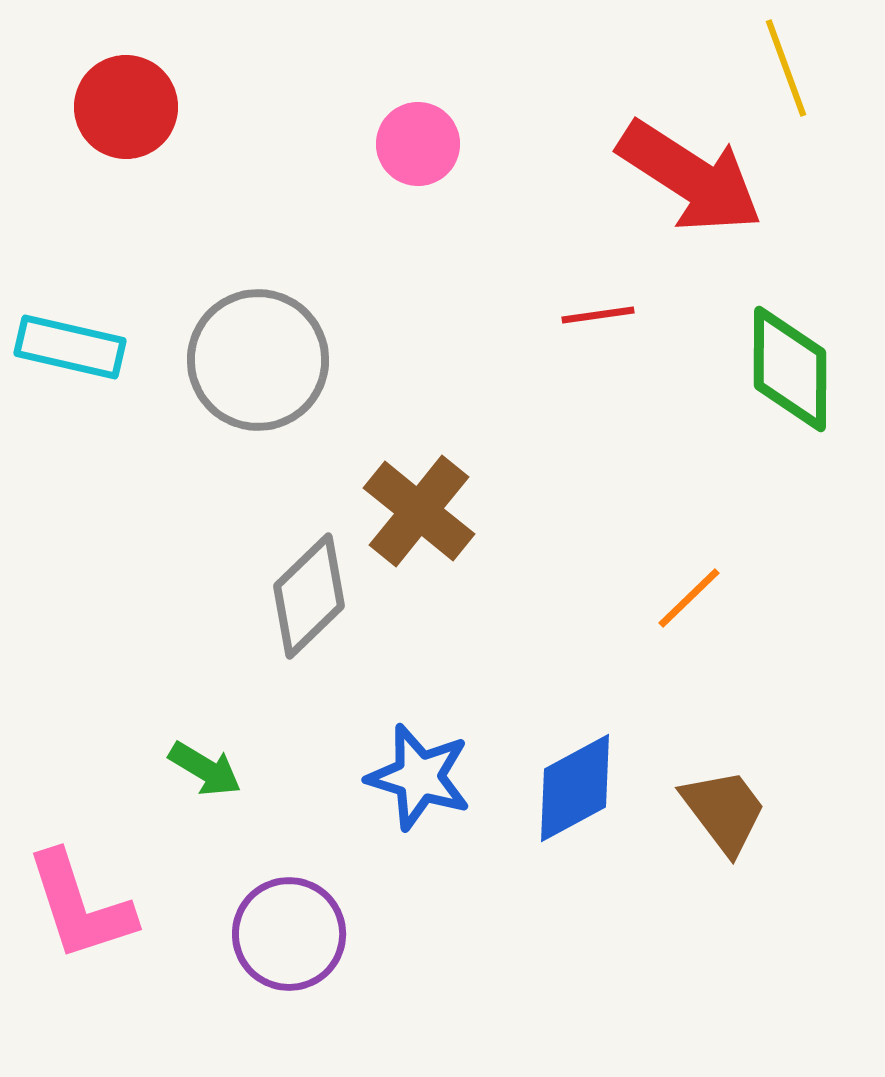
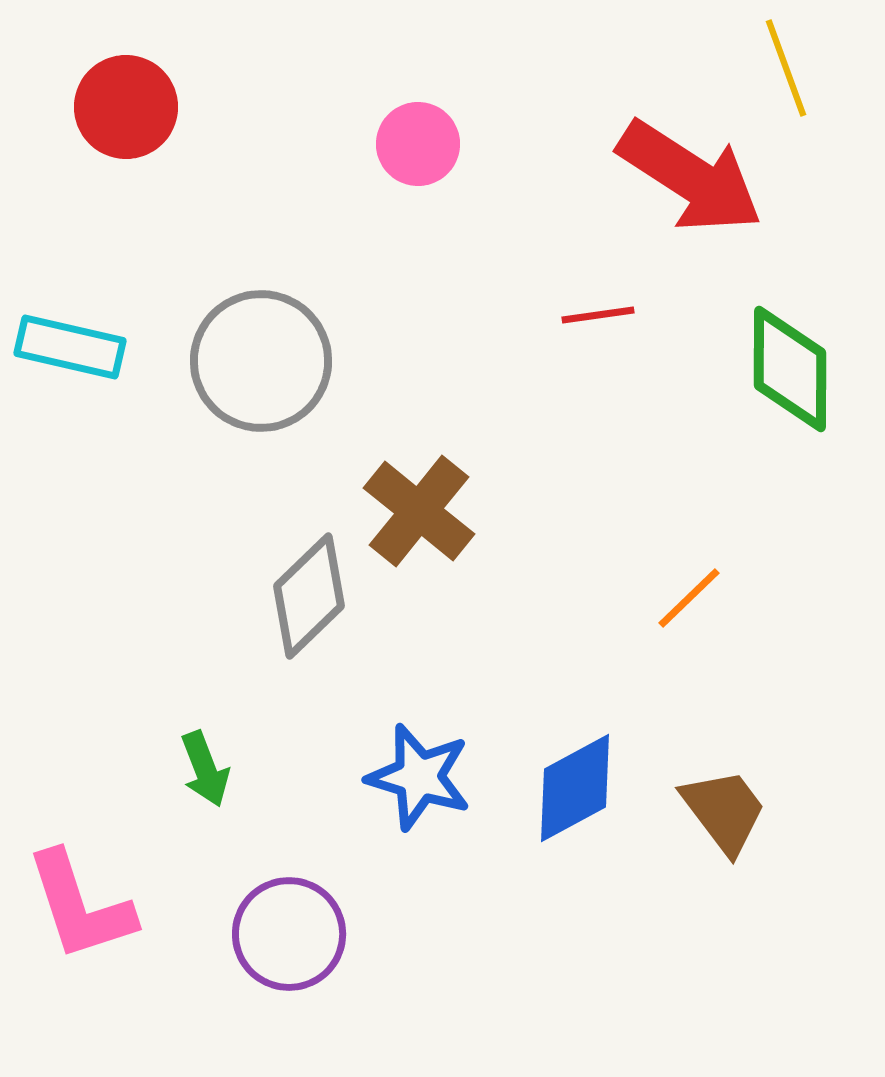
gray circle: moved 3 px right, 1 px down
green arrow: rotated 38 degrees clockwise
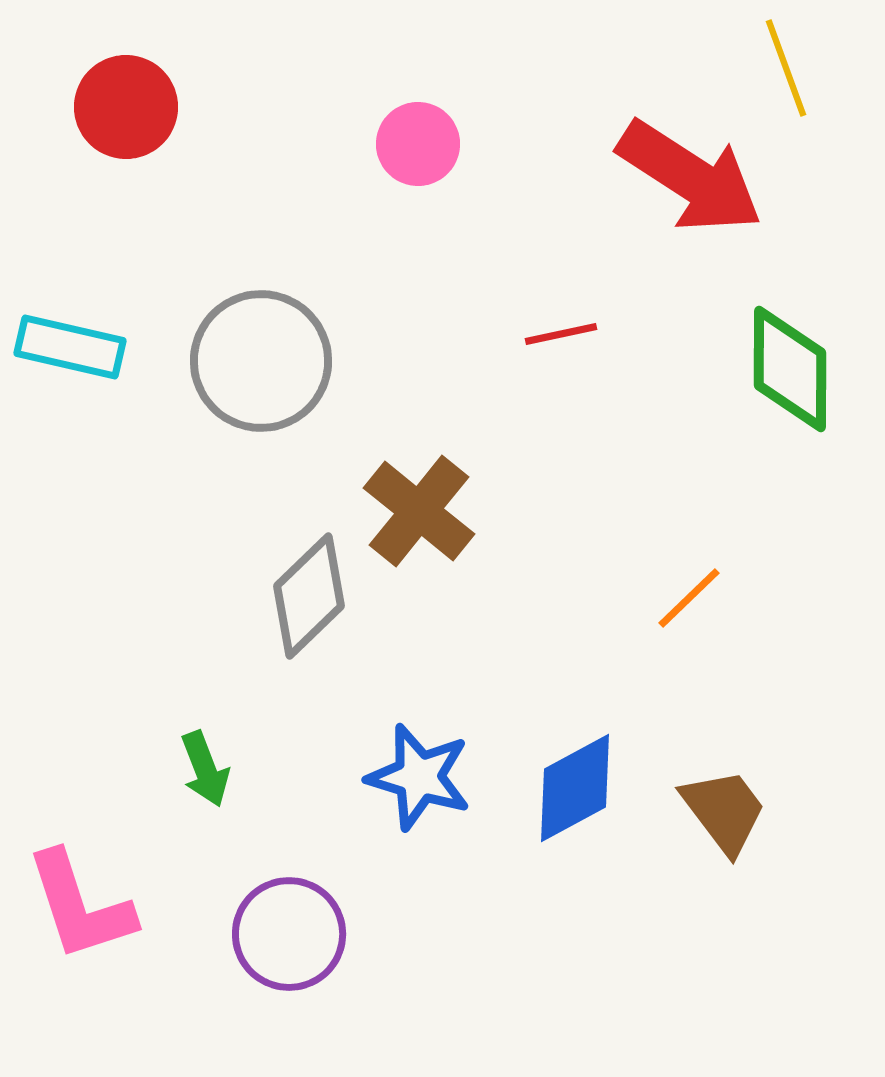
red line: moved 37 px left, 19 px down; rotated 4 degrees counterclockwise
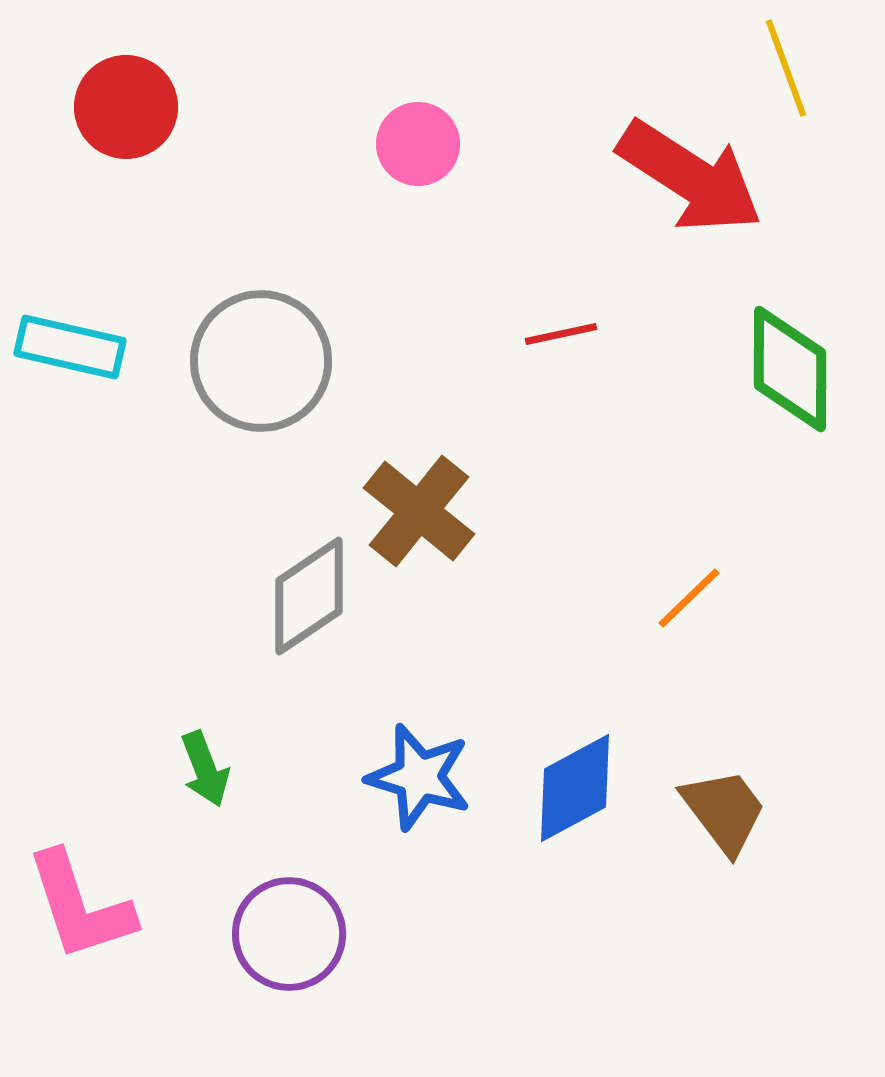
gray diamond: rotated 10 degrees clockwise
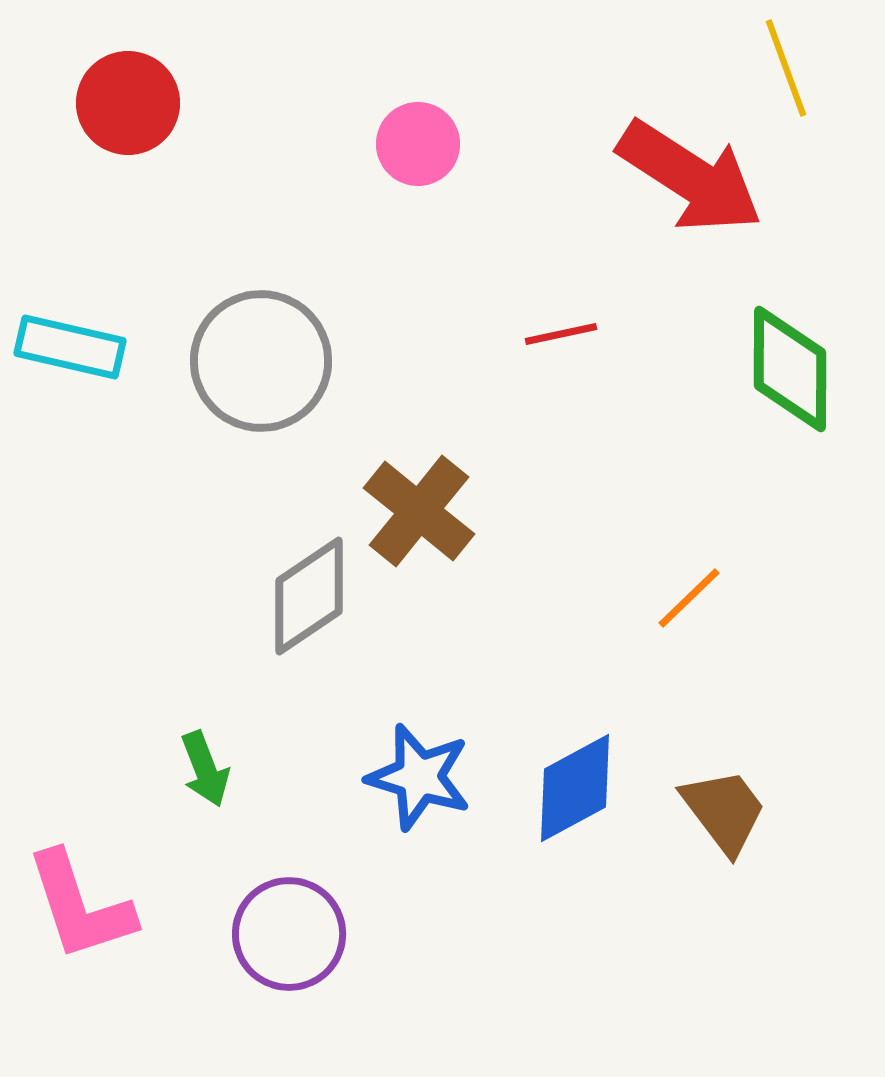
red circle: moved 2 px right, 4 px up
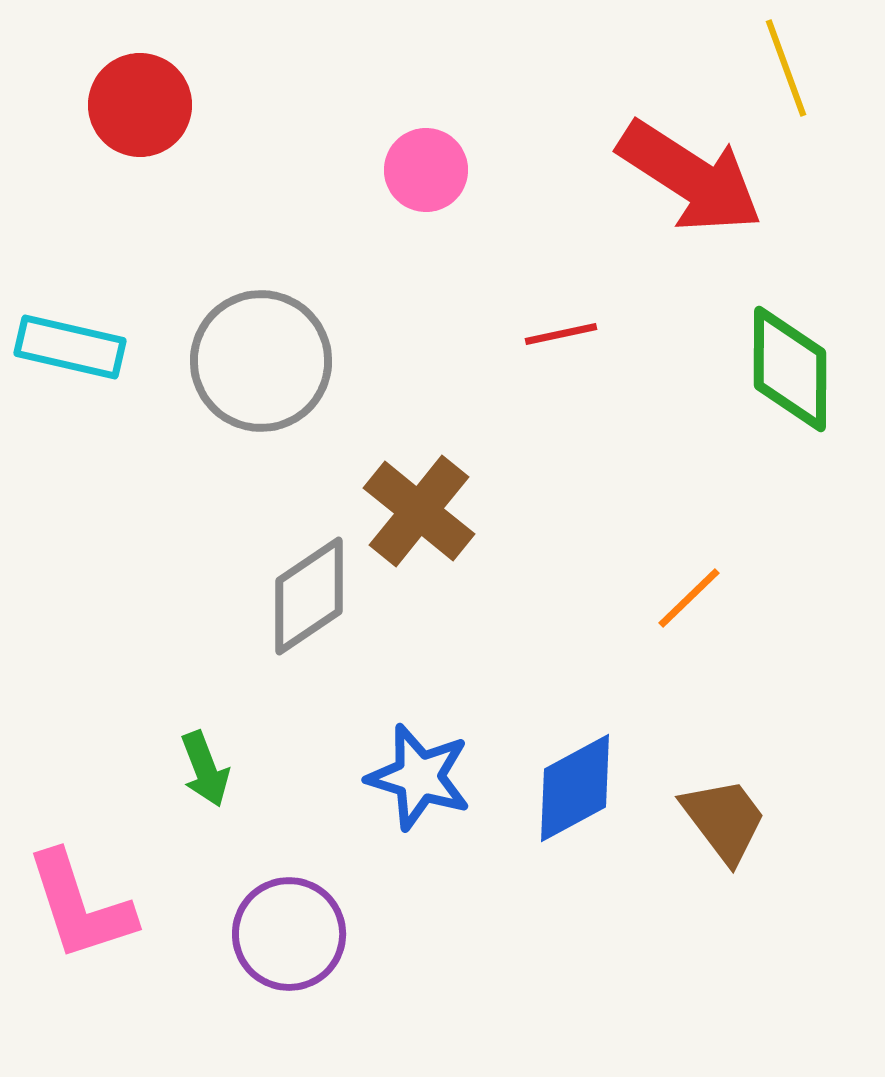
red circle: moved 12 px right, 2 px down
pink circle: moved 8 px right, 26 px down
brown trapezoid: moved 9 px down
